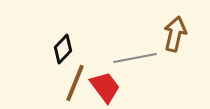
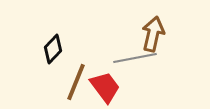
brown arrow: moved 22 px left
black diamond: moved 10 px left
brown line: moved 1 px right, 1 px up
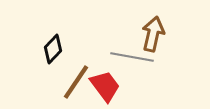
gray line: moved 3 px left, 1 px up; rotated 21 degrees clockwise
brown line: rotated 12 degrees clockwise
red trapezoid: moved 1 px up
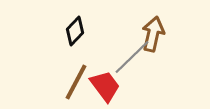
black diamond: moved 22 px right, 18 px up
gray line: rotated 54 degrees counterclockwise
brown line: rotated 6 degrees counterclockwise
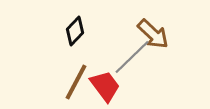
brown arrow: rotated 120 degrees clockwise
